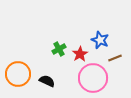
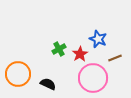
blue star: moved 2 px left, 1 px up
black semicircle: moved 1 px right, 3 px down
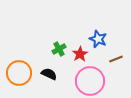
brown line: moved 1 px right, 1 px down
orange circle: moved 1 px right, 1 px up
pink circle: moved 3 px left, 3 px down
black semicircle: moved 1 px right, 10 px up
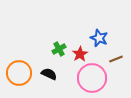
blue star: moved 1 px right, 1 px up
pink circle: moved 2 px right, 3 px up
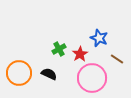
brown line: moved 1 px right; rotated 56 degrees clockwise
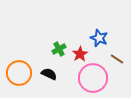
pink circle: moved 1 px right
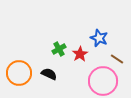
pink circle: moved 10 px right, 3 px down
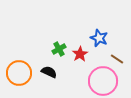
black semicircle: moved 2 px up
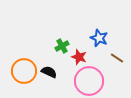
green cross: moved 3 px right, 3 px up
red star: moved 1 px left, 3 px down; rotated 21 degrees counterclockwise
brown line: moved 1 px up
orange circle: moved 5 px right, 2 px up
pink circle: moved 14 px left
